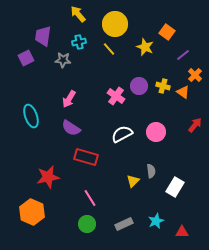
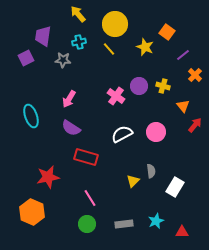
orange triangle: moved 14 px down; rotated 16 degrees clockwise
gray rectangle: rotated 18 degrees clockwise
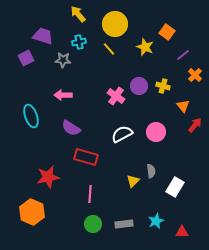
purple trapezoid: rotated 100 degrees clockwise
pink arrow: moved 6 px left, 4 px up; rotated 60 degrees clockwise
pink line: moved 4 px up; rotated 36 degrees clockwise
green circle: moved 6 px right
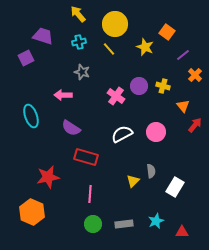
gray star: moved 19 px right, 12 px down; rotated 14 degrees clockwise
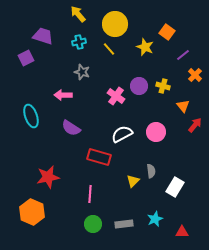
red rectangle: moved 13 px right
cyan star: moved 1 px left, 2 px up
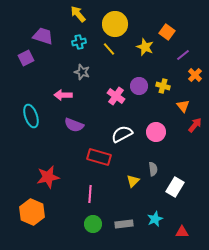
purple semicircle: moved 3 px right, 3 px up; rotated 12 degrees counterclockwise
gray semicircle: moved 2 px right, 2 px up
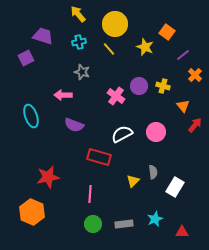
gray semicircle: moved 3 px down
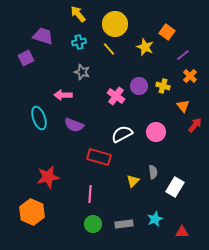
orange cross: moved 5 px left, 1 px down
cyan ellipse: moved 8 px right, 2 px down
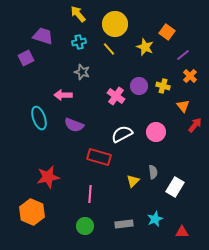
green circle: moved 8 px left, 2 px down
